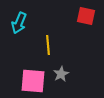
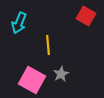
red square: rotated 18 degrees clockwise
pink square: moved 1 px left, 1 px up; rotated 24 degrees clockwise
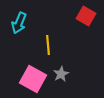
pink square: moved 1 px right, 1 px up
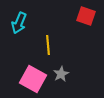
red square: rotated 12 degrees counterclockwise
